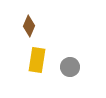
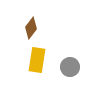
brown diamond: moved 2 px right, 2 px down; rotated 15 degrees clockwise
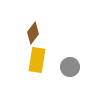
brown diamond: moved 2 px right, 5 px down
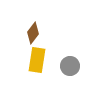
gray circle: moved 1 px up
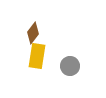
yellow rectangle: moved 4 px up
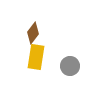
yellow rectangle: moved 1 px left, 1 px down
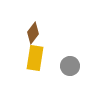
yellow rectangle: moved 1 px left, 1 px down
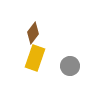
yellow rectangle: rotated 10 degrees clockwise
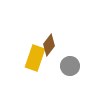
brown diamond: moved 16 px right, 12 px down
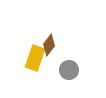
gray circle: moved 1 px left, 4 px down
